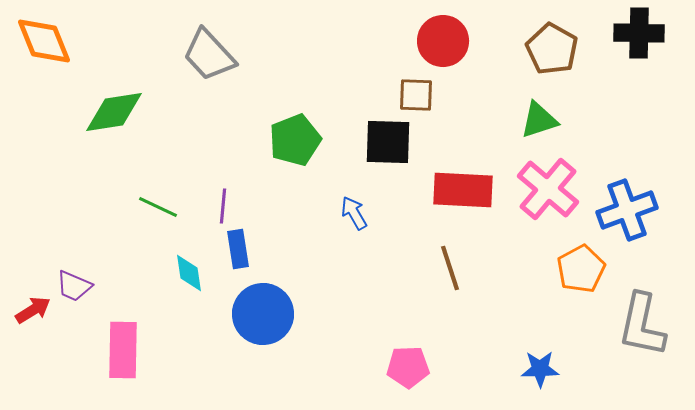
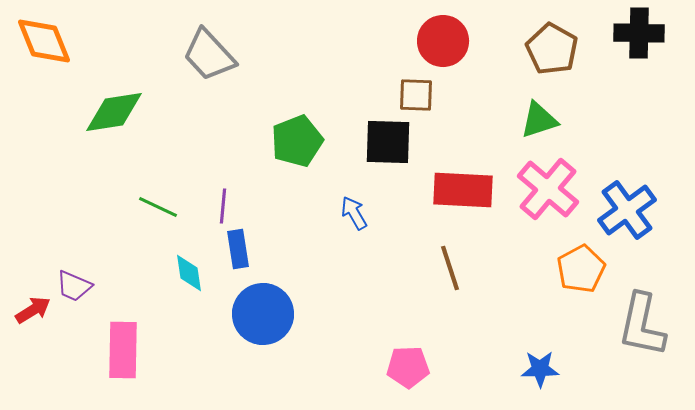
green pentagon: moved 2 px right, 1 px down
blue cross: rotated 16 degrees counterclockwise
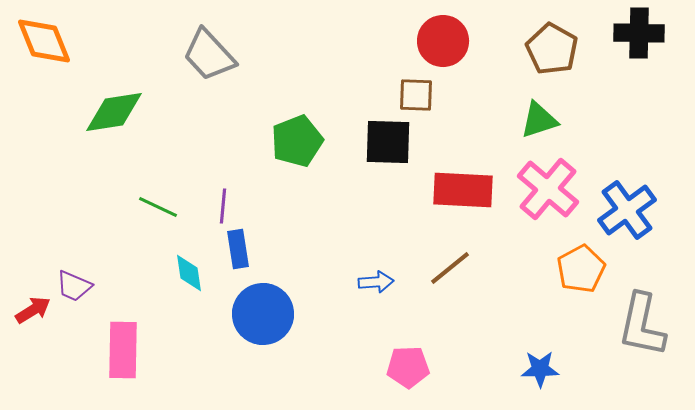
blue arrow: moved 22 px right, 69 px down; rotated 116 degrees clockwise
brown line: rotated 69 degrees clockwise
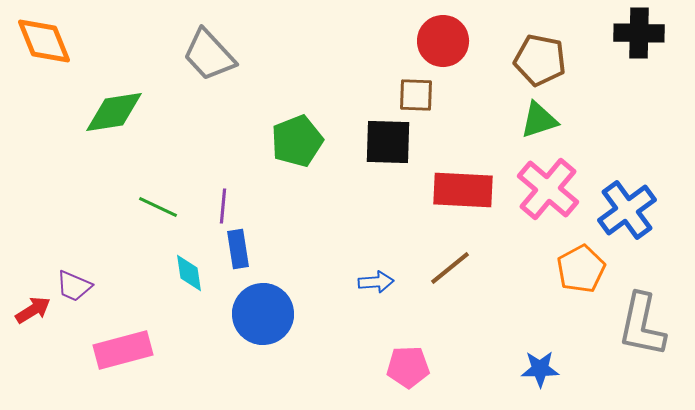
brown pentagon: moved 12 px left, 11 px down; rotated 18 degrees counterclockwise
pink rectangle: rotated 74 degrees clockwise
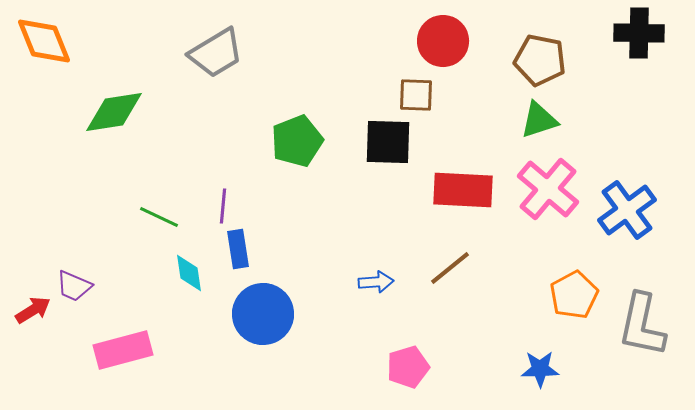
gray trapezoid: moved 7 px right, 2 px up; rotated 78 degrees counterclockwise
green line: moved 1 px right, 10 px down
orange pentagon: moved 7 px left, 26 px down
pink pentagon: rotated 15 degrees counterclockwise
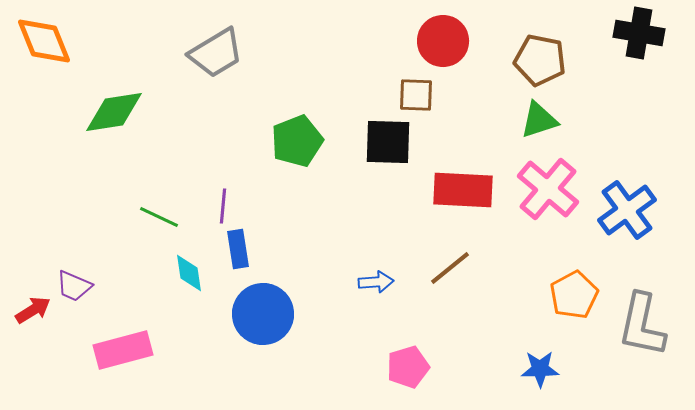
black cross: rotated 9 degrees clockwise
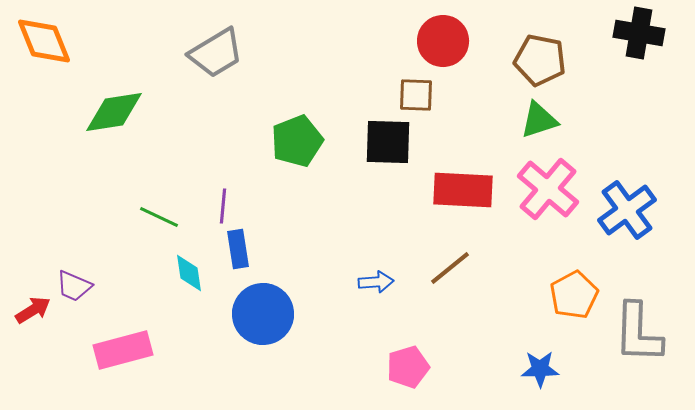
gray L-shape: moved 4 px left, 8 px down; rotated 10 degrees counterclockwise
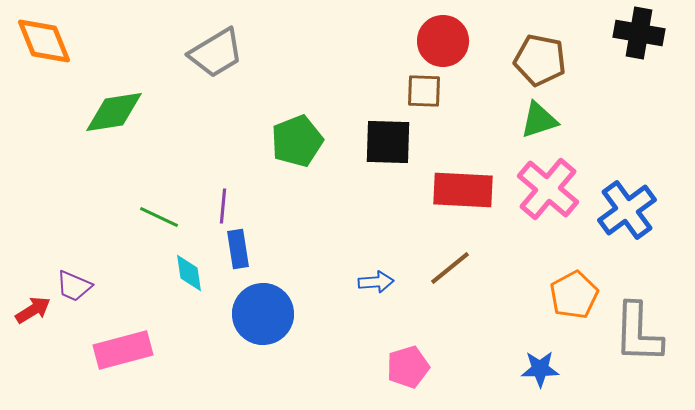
brown square: moved 8 px right, 4 px up
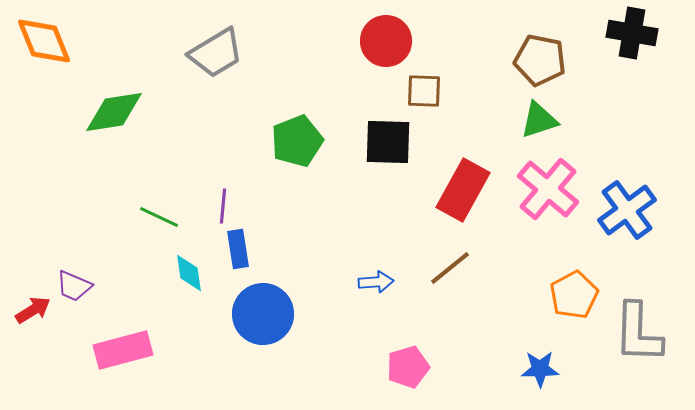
black cross: moved 7 px left
red circle: moved 57 px left
red rectangle: rotated 64 degrees counterclockwise
